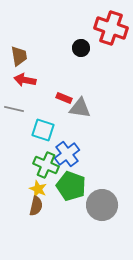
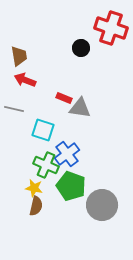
red arrow: rotated 10 degrees clockwise
yellow star: moved 4 px left, 1 px up; rotated 12 degrees counterclockwise
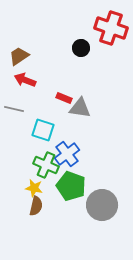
brown trapezoid: rotated 115 degrees counterclockwise
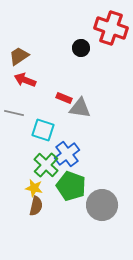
gray line: moved 4 px down
green cross: rotated 20 degrees clockwise
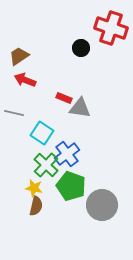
cyan square: moved 1 px left, 3 px down; rotated 15 degrees clockwise
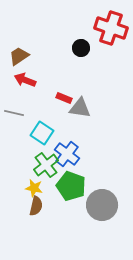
blue cross: rotated 15 degrees counterclockwise
green cross: rotated 10 degrees clockwise
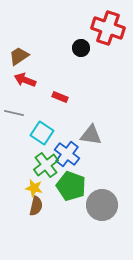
red cross: moved 3 px left
red rectangle: moved 4 px left, 1 px up
gray triangle: moved 11 px right, 27 px down
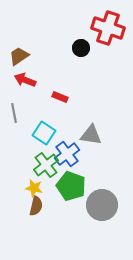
gray line: rotated 66 degrees clockwise
cyan square: moved 2 px right
blue cross: rotated 15 degrees clockwise
